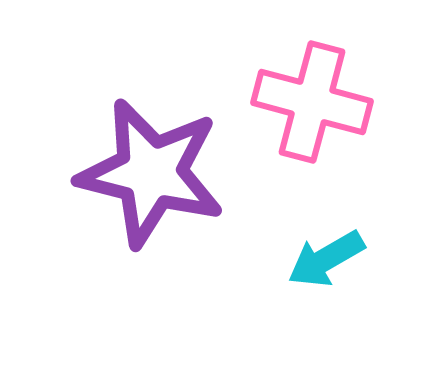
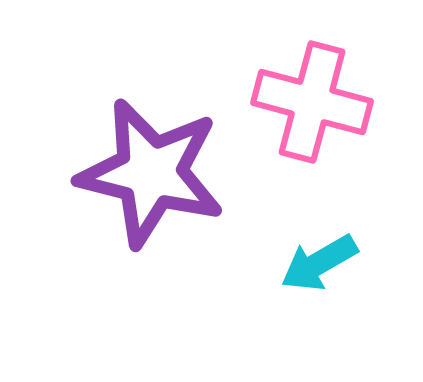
cyan arrow: moved 7 px left, 4 px down
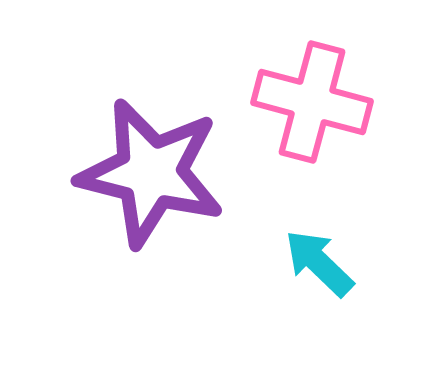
cyan arrow: rotated 74 degrees clockwise
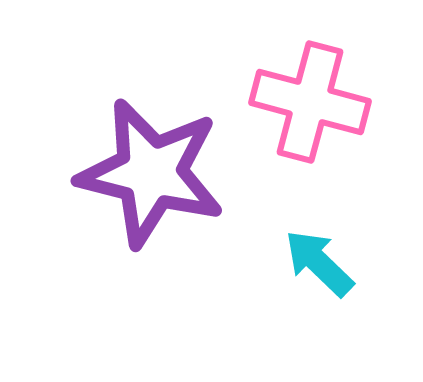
pink cross: moved 2 px left
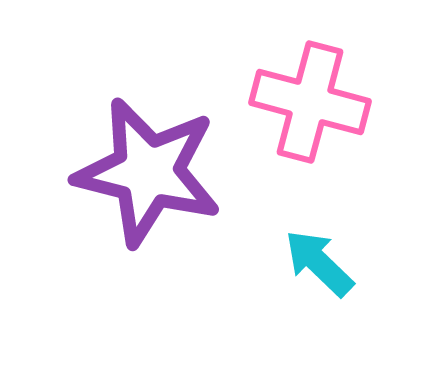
purple star: moved 3 px left, 1 px up
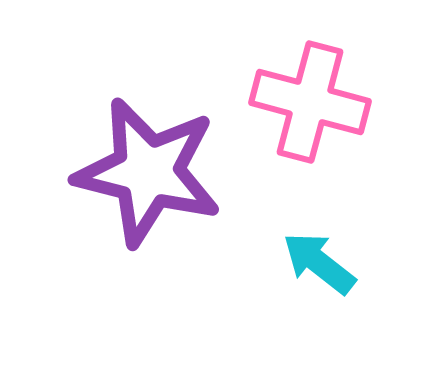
cyan arrow: rotated 6 degrees counterclockwise
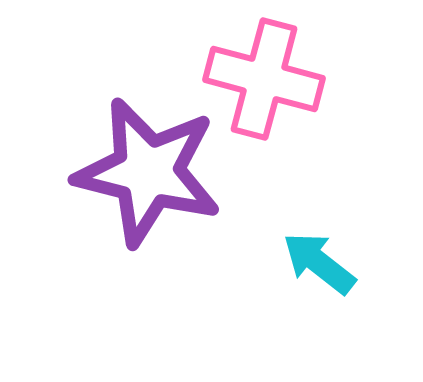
pink cross: moved 46 px left, 23 px up
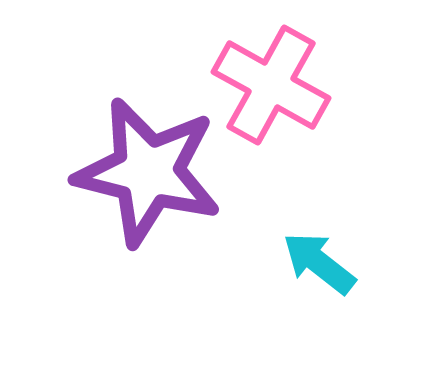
pink cross: moved 7 px right, 6 px down; rotated 14 degrees clockwise
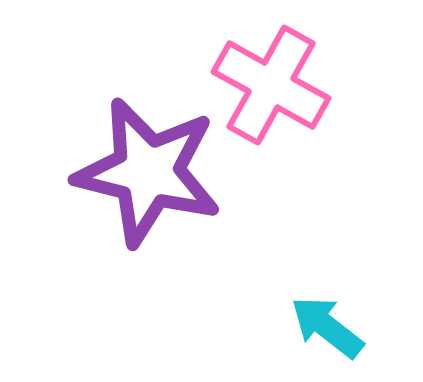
cyan arrow: moved 8 px right, 64 px down
